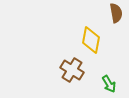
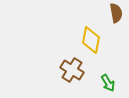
green arrow: moved 1 px left, 1 px up
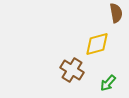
yellow diamond: moved 6 px right, 4 px down; rotated 64 degrees clockwise
green arrow: rotated 72 degrees clockwise
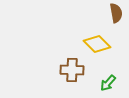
yellow diamond: rotated 60 degrees clockwise
brown cross: rotated 30 degrees counterclockwise
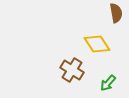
yellow diamond: rotated 12 degrees clockwise
brown cross: rotated 30 degrees clockwise
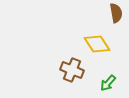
brown cross: rotated 10 degrees counterclockwise
